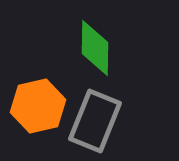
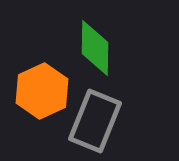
orange hexagon: moved 4 px right, 15 px up; rotated 12 degrees counterclockwise
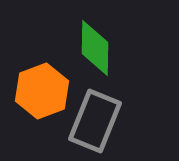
orange hexagon: rotated 4 degrees clockwise
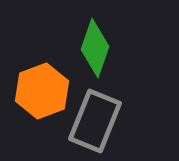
green diamond: rotated 18 degrees clockwise
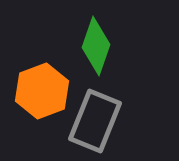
green diamond: moved 1 px right, 2 px up
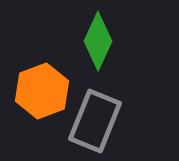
green diamond: moved 2 px right, 5 px up; rotated 6 degrees clockwise
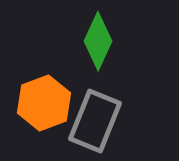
orange hexagon: moved 2 px right, 12 px down
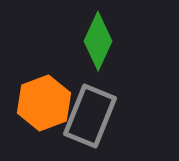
gray rectangle: moved 5 px left, 5 px up
